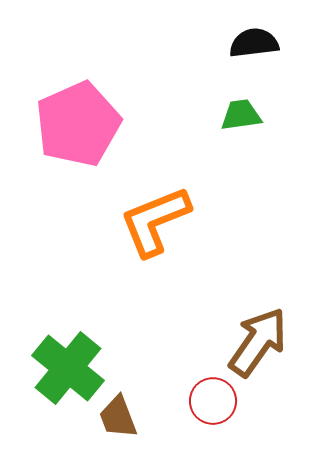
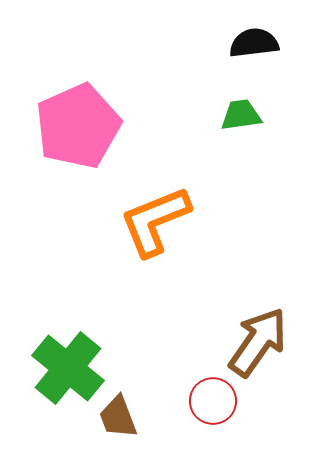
pink pentagon: moved 2 px down
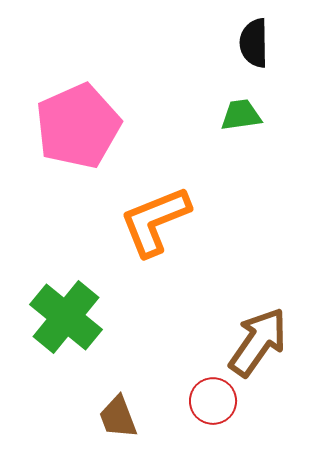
black semicircle: rotated 84 degrees counterclockwise
green cross: moved 2 px left, 51 px up
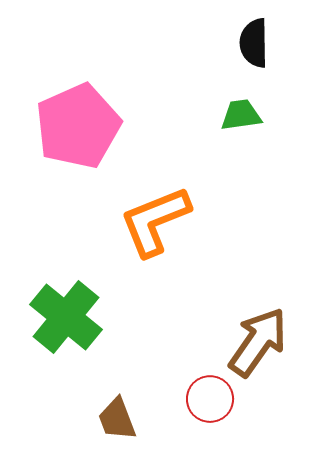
red circle: moved 3 px left, 2 px up
brown trapezoid: moved 1 px left, 2 px down
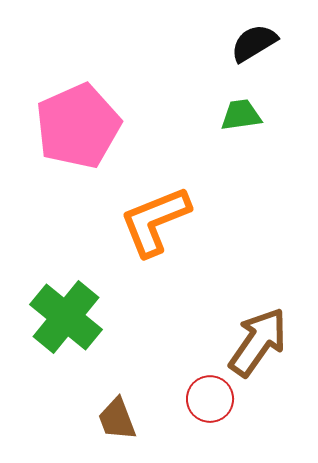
black semicircle: rotated 60 degrees clockwise
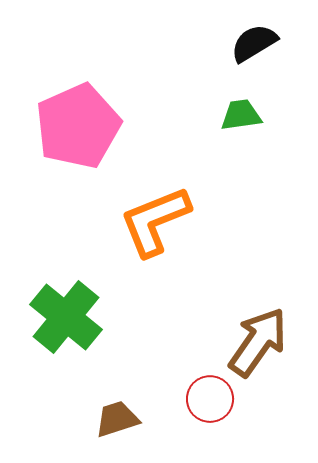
brown trapezoid: rotated 93 degrees clockwise
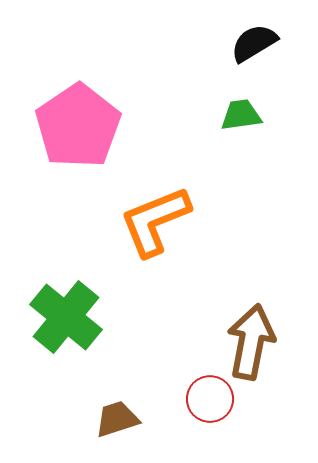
pink pentagon: rotated 10 degrees counterclockwise
brown arrow: moved 7 px left; rotated 24 degrees counterclockwise
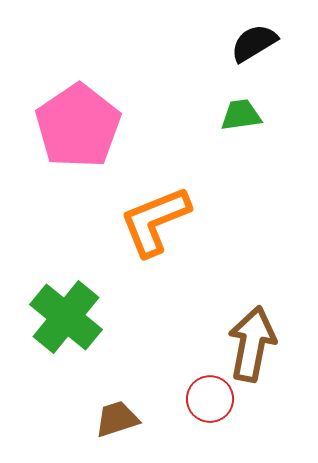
brown arrow: moved 1 px right, 2 px down
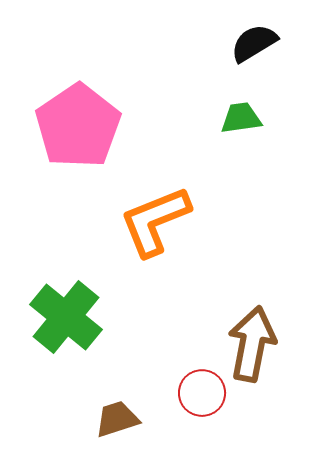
green trapezoid: moved 3 px down
red circle: moved 8 px left, 6 px up
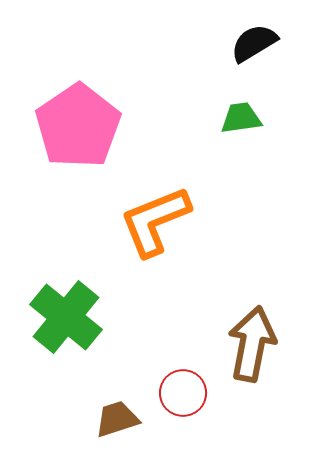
red circle: moved 19 px left
